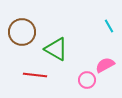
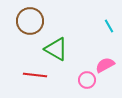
brown circle: moved 8 px right, 11 px up
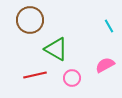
brown circle: moved 1 px up
red line: rotated 20 degrees counterclockwise
pink circle: moved 15 px left, 2 px up
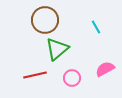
brown circle: moved 15 px right
cyan line: moved 13 px left, 1 px down
green triangle: moved 1 px right; rotated 50 degrees clockwise
pink semicircle: moved 4 px down
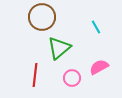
brown circle: moved 3 px left, 3 px up
green triangle: moved 2 px right, 1 px up
pink semicircle: moved 6 px left, 2 px up
red line: rotated 70 degrees counterclockwise
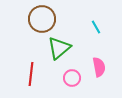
brown circle: moved 2 px down
pink semicircle: rotated 108 degrees clockwise
red line: moved 4 px left, 1 px up
